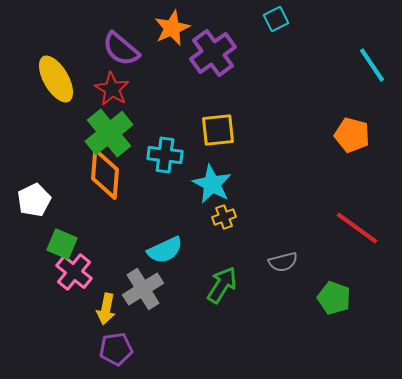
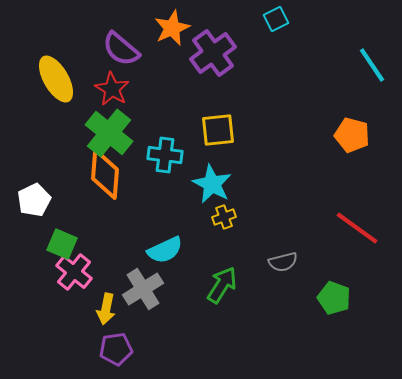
green cross: rotated 12 degrees counterclockwise
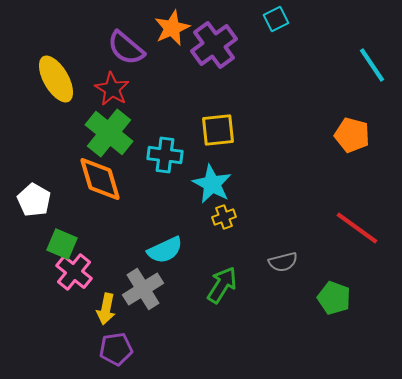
purple semicircle: moved 5 px right, 1 px up
purple cross: moved 1 px right, 8 px up
orange diamond: moved 5 px left, 5 px down; rotated 21 degrees counterclockwise
white pentagon: rotated 16 degrees counterclockwise
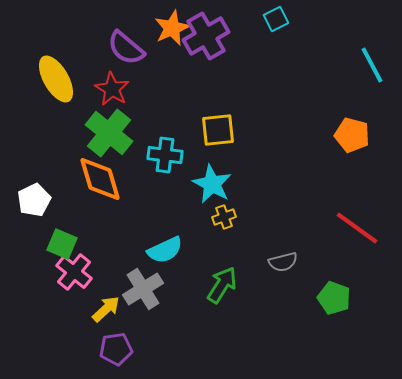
purple cross: moved 8 px left, 9 px up; rotated 6 degrees clockwise
cyan line: rotated 6 degrees clockwise
white pentagon: rotated 16 degrees clockwise
yellow arrow: rotated 144 degrees counterclockwise
